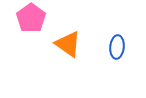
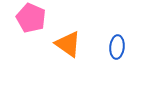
pink pentagon: rotated 12 degrees counterclockwise
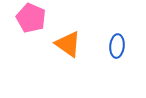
blue ellipse: moved 1 px up
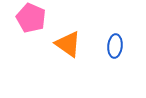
blue ellipse: moved 2 px left
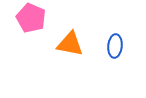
orange triangle: moved 2 px right; rotated 24 degrees counterclockwise
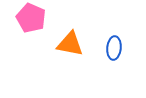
blue ellipse: moved 1 px left, 2 px down
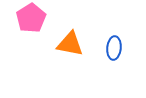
pink pentagon: rotated 16 degrees clockwise
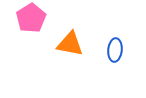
blue ellipse: moved 1 px right, 2 px down
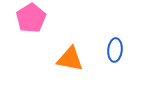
orange triangle: moved 15 px down
